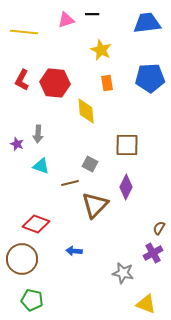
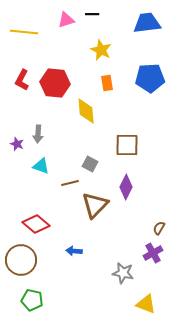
red diamond: rotated 20 degrees clockwise
brown circle: moved 1 px left, 1 px down
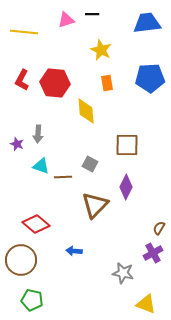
brown line: moved 7 px left, 6 px up; rotated 12 degrees clockwise
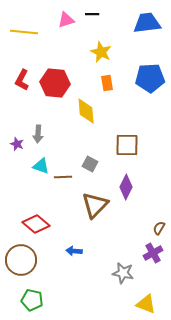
yellow star: moved 2 px down
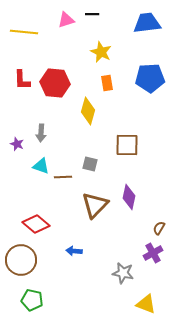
red L-shape: rotated 30 degrees counterclockwise
yellow diamond: moved 2 px right; rotated 20 degrees clockwise
gray arrow: moved 3 px right, 1 px up
gray square: rotated 14 degrees counterclockwise
purple diamond: moved 3 px right, 10 px down; rotated 15 degrees counterclockwise
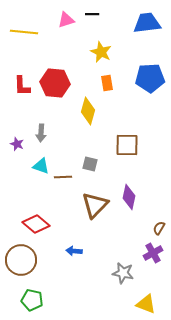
red L-shape: moved 6 px down
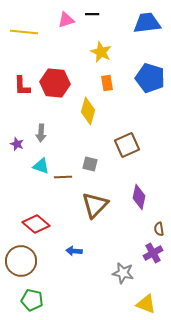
blue pentagon: rotated 20 degrees clockwise
brown square: rotated 25 degrees counterclockwise
purple diamond: moved 10 px right
brown semicircle: moved 1 px down; rotated 40 degrees counterclockwise
brown circle: moved 1 px down
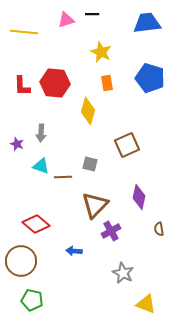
purple cross: moved 42 px left, 22 px up
gray star: rotated 15 degrees clockwise
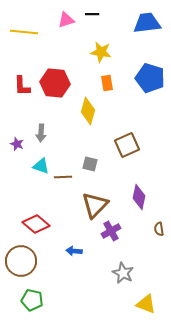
yellow star: rotated 15 degrees counterclockwise
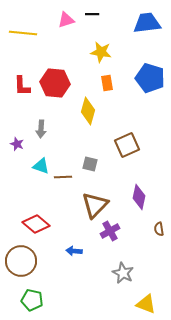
yellow line: moved 1 px left, 1 px down
gray arrow: moved 4 px up
purple cross: moved 1 px left
